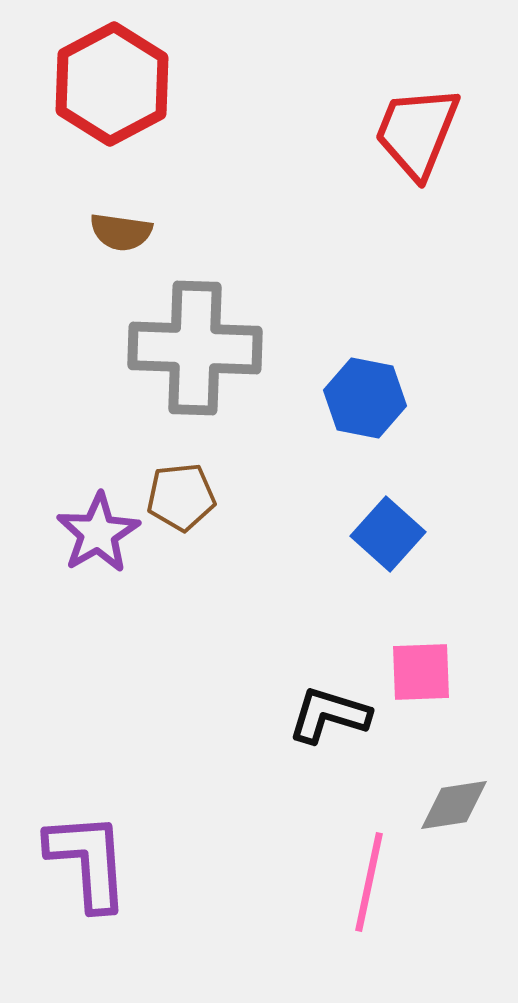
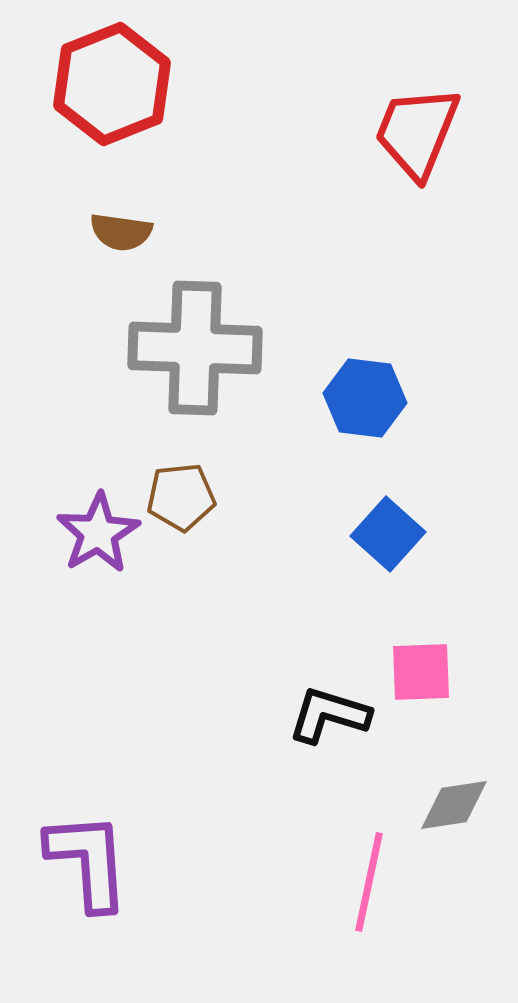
red hexagon: rotated 6 degrees clockwise
blue hexagon: rotated 4 degrees counterclockwise
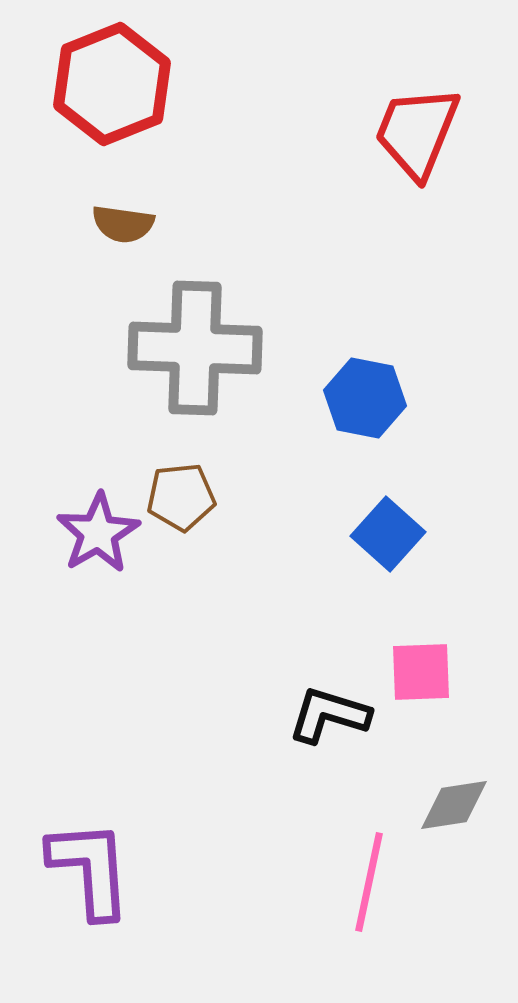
brown semicircle: moved 2 px right, 8 px up
blue hexagon: rotated 4 degrees clockwise
purple L-shape: moved 2 px right, 8 px down
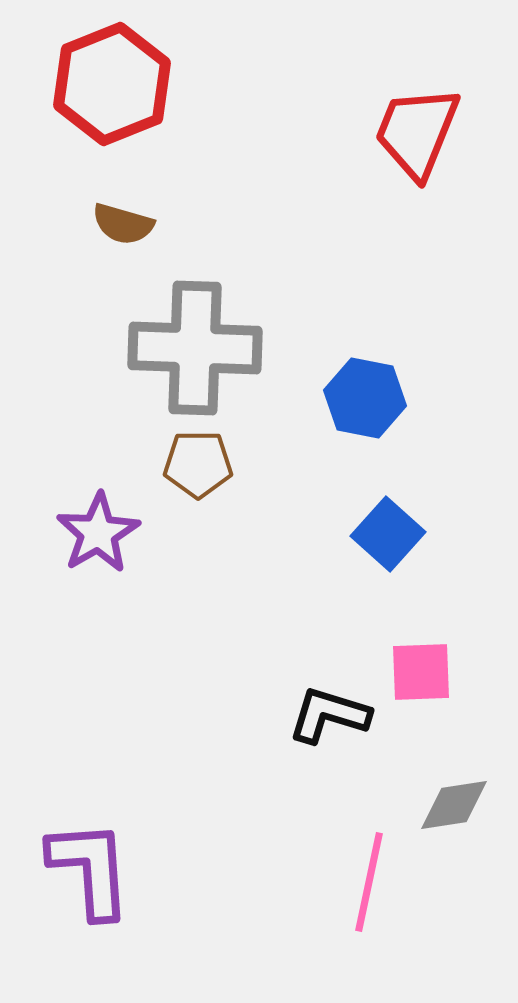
brown semicircle: rotated 8 degrees clockwise
brown pentagon: moved 17 px right, 33 px up; rotated 6 degrees clockwise
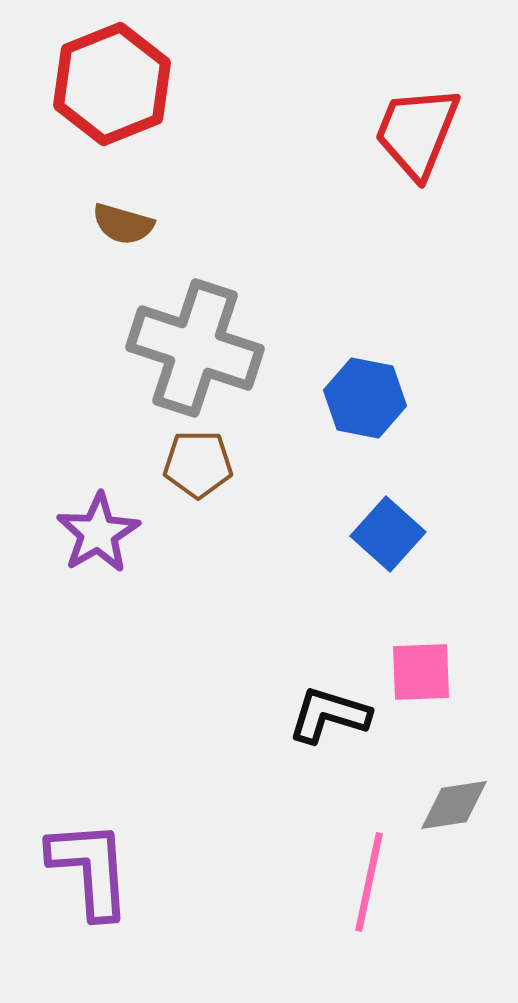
gray cross: rotated 16 degrees clockwise
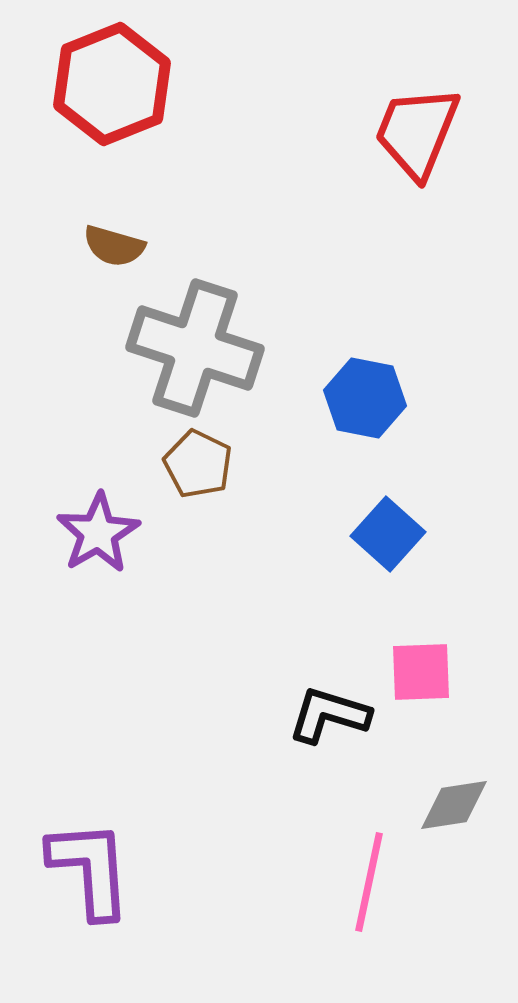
brown semicircle: moved 9 px left, 22 px down
brown pentagon: rotated 26 degrees clockwise
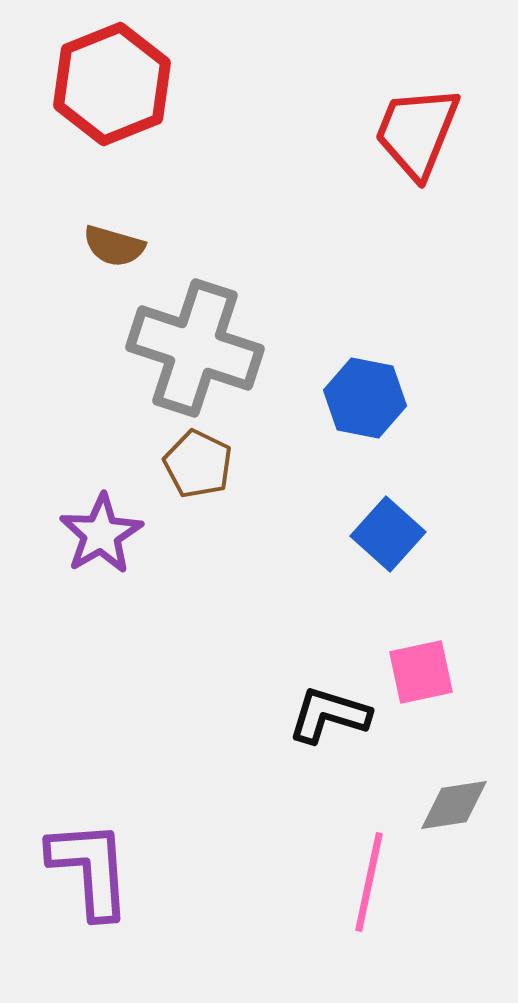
purple star: moved 3 px right, 1 px down
pink square: rotated 10 degrees counterclockwise
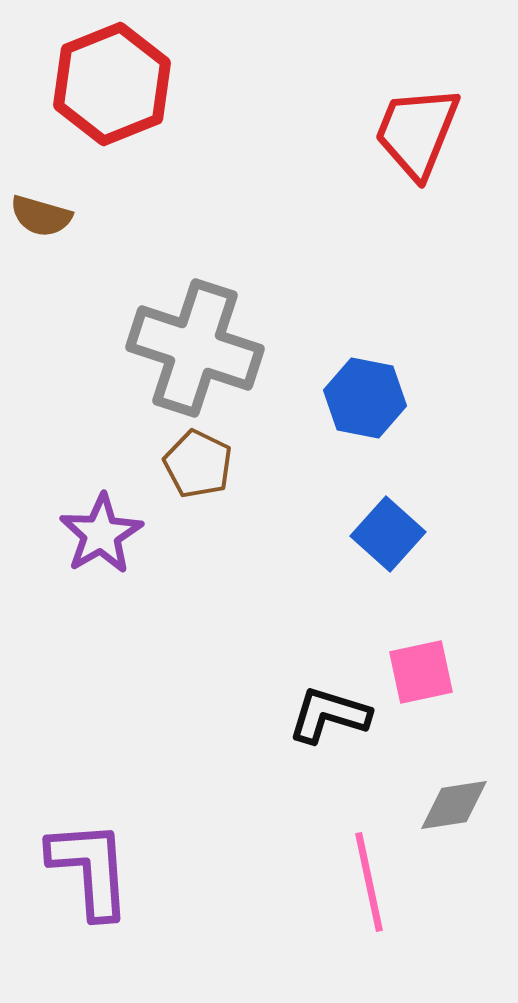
brown semicircle: moved 73 px left, 30 px up
pink line: rotated 24 degrees counterclockwise
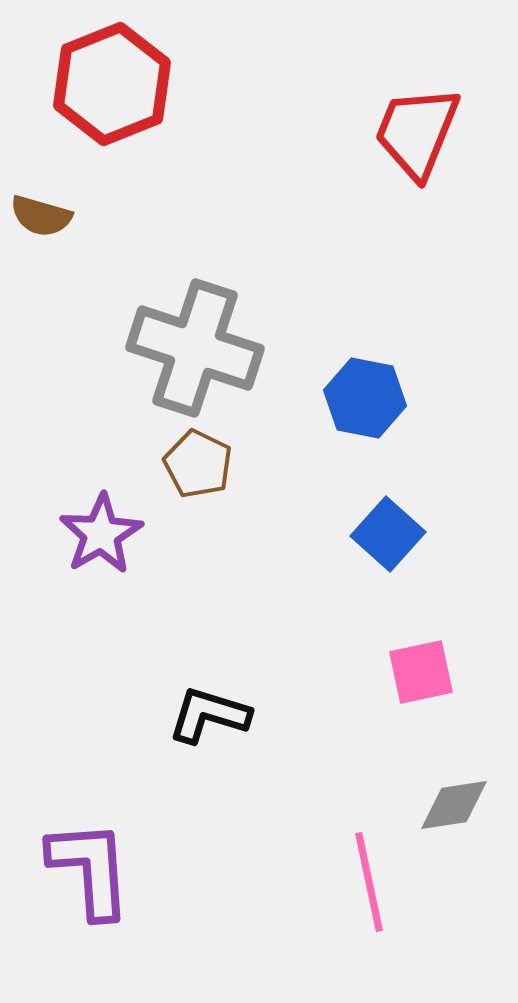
black L-shape: moved 120 px left
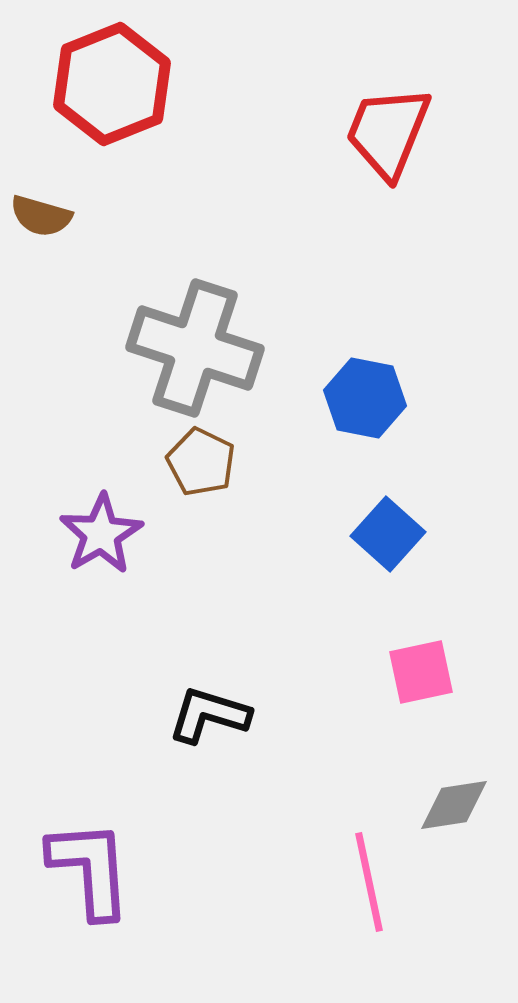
red trapezoid: moved 29 px left
brown pentagon: moved 3 px right, 2 px up
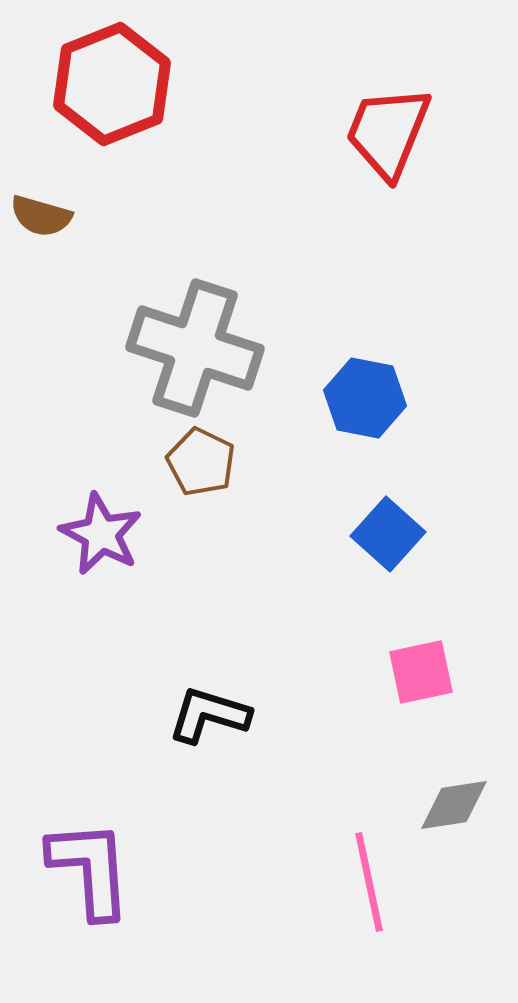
purple star: rotated 14 degrees counterclockwise
